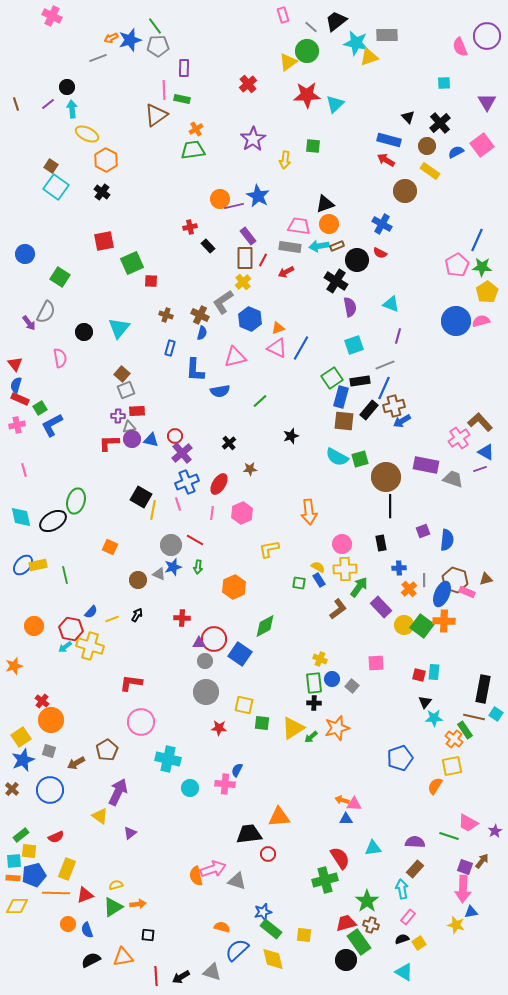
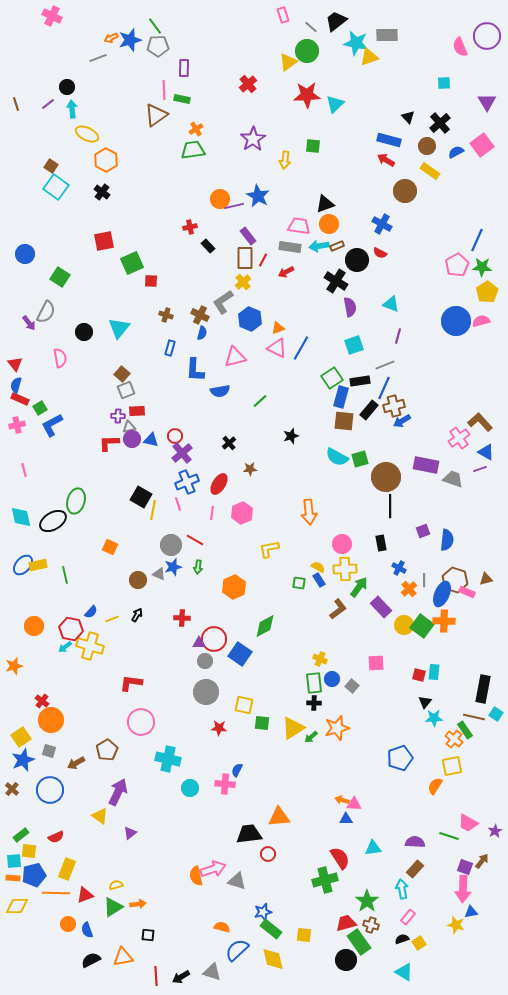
blue cross at (399, 568): rotated 32 degrees clockwise
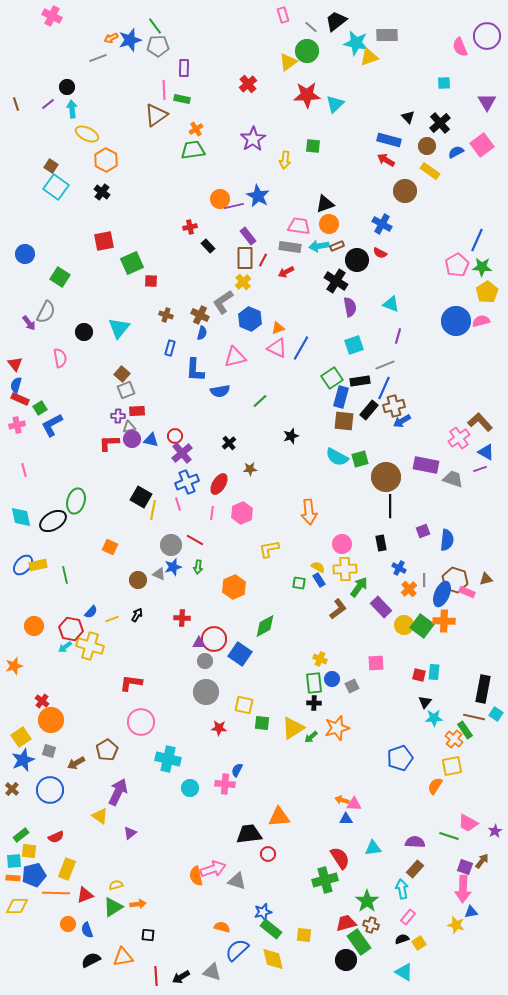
gray square at (352, 686): rotated 24 degrees clockwise
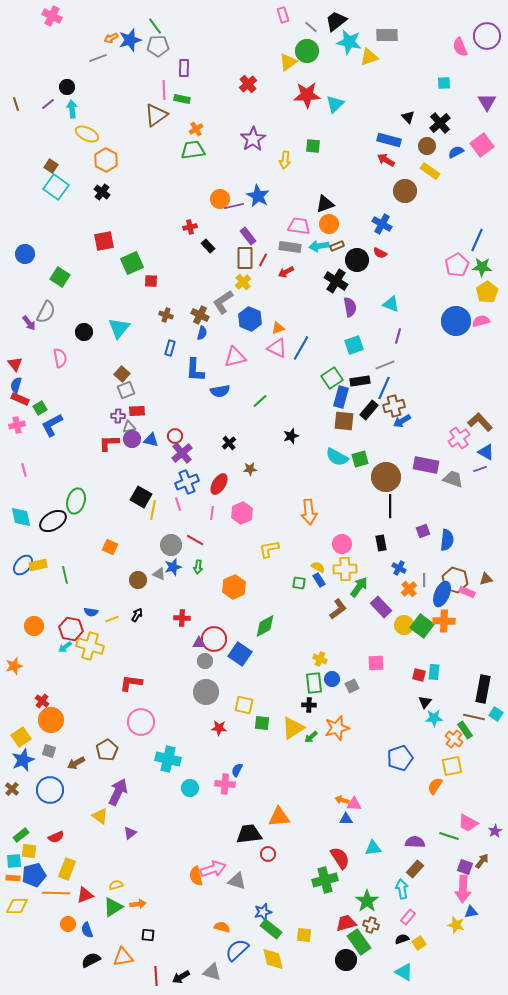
cyan star at (356, 43): moved 7 px left, 1 px up
blue semicircle at (91, 612): rotated 56 degrees clockwise
black cross at (314, 703): moved 5 px left, 2 px down
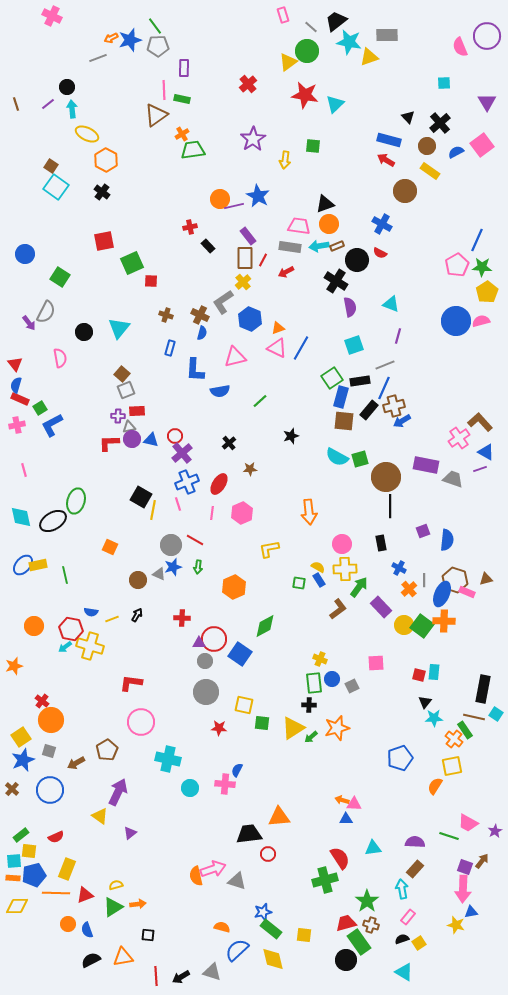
red star at (307, 95): moved 2 px left; rotated 12 degrees clockwise
orange cross at (196, 129): moved 14 px left, 5 px down
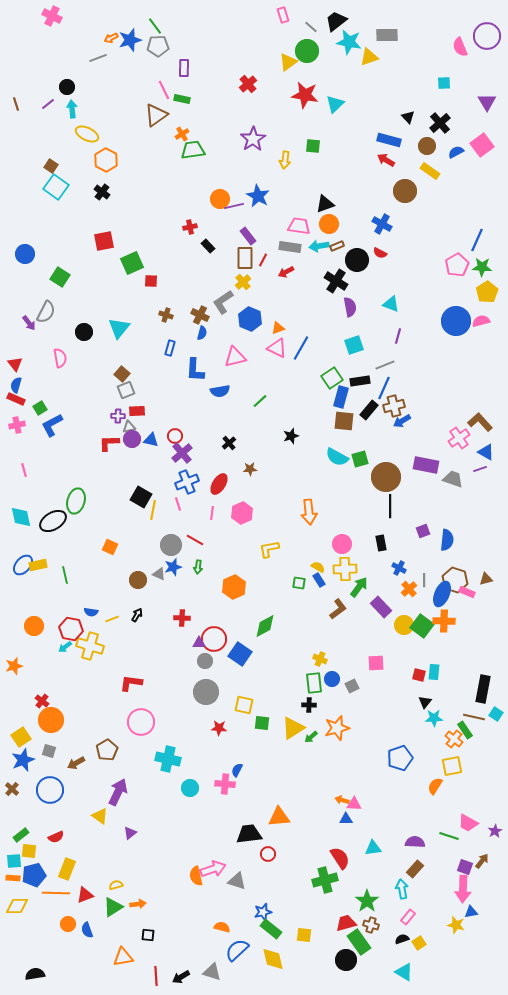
pink line at (164, 90): rotated 24 degrees counterclockwise
red rectangle at (20, 399): moved 4 px left
black semicircle at (91, 960): moved 56 px left, 14 px down; rotated 18 degrees clockwise
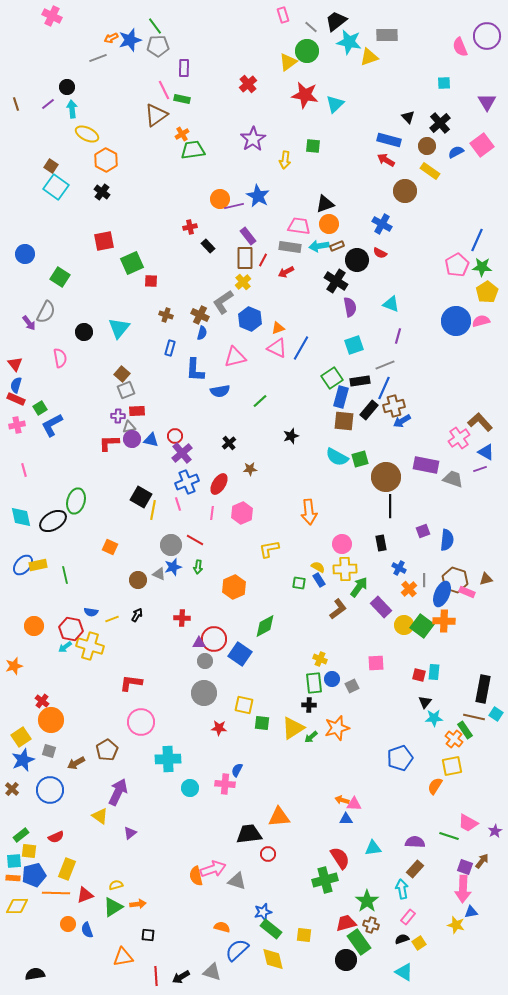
gray circle at (206, 692): moved 2 px left, 1 px down
cyan cross at (168, 759): rotated 15 degrees counterclockwise
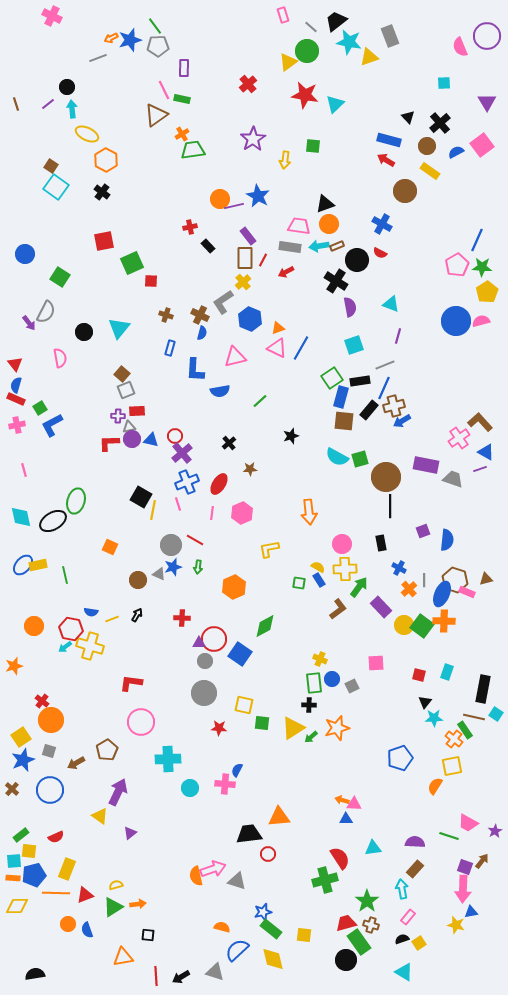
gray rectangle at (387, 35): moved 3 px right, 1 px down; rotated 70 degrees clockwise
cyan rectangle at (434, 672): moved 13 px right; rotated 14 degrees clockwise
gray triangle at (212, 972): moved 3 px right
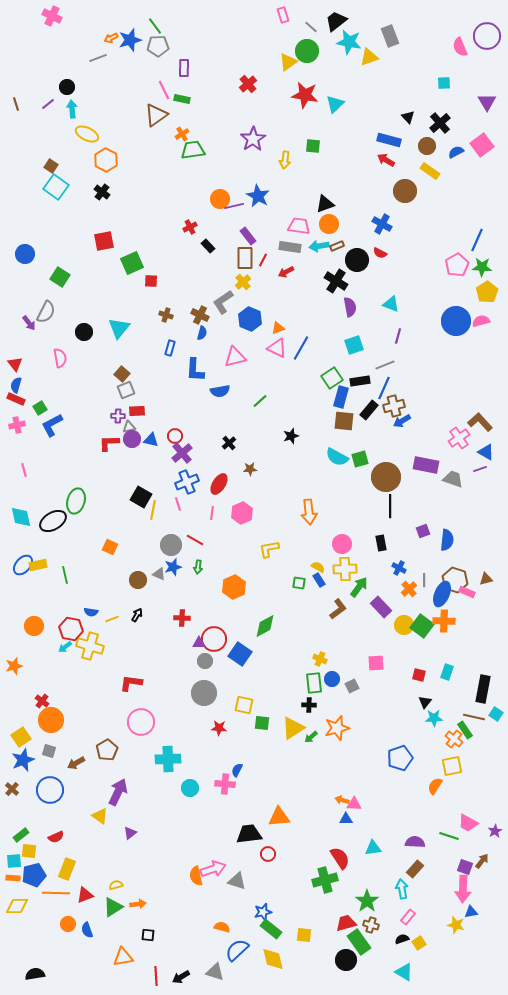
red cross at (190, 227): rotated 16 degrees counterclockwise
